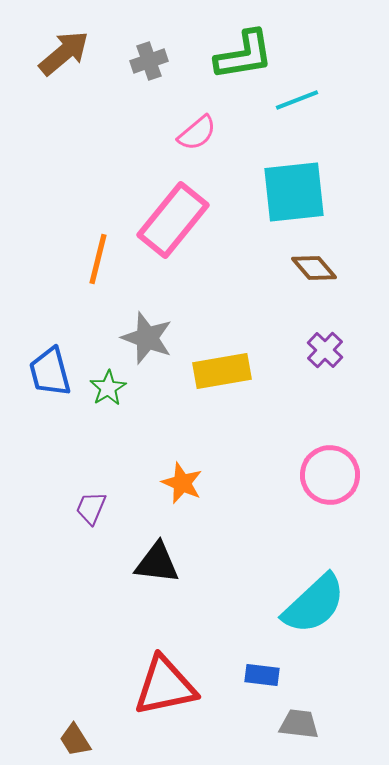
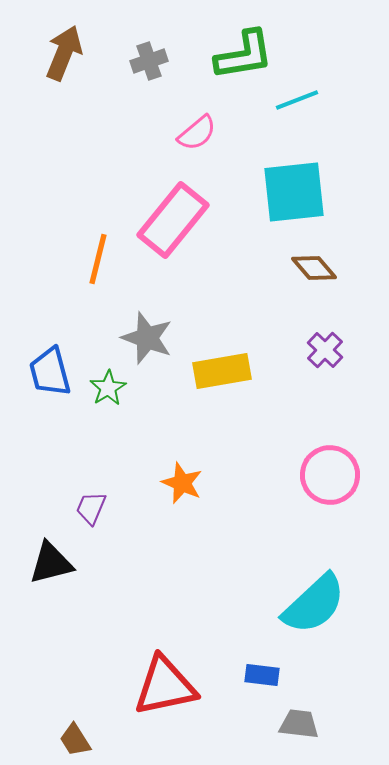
brown arrow: rotated 28 degrees counterclockwise
black triangle: moved 106 px left; rotated 21 degrees counterclockwise
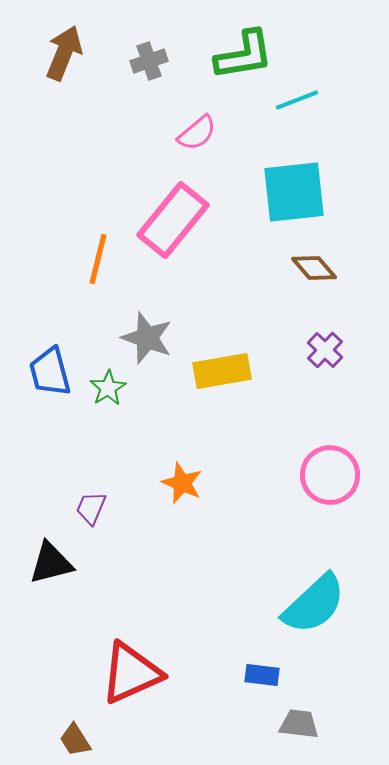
red triangle: moved 34 px left, 13 px up; rotated 12 degrees counterclockwise
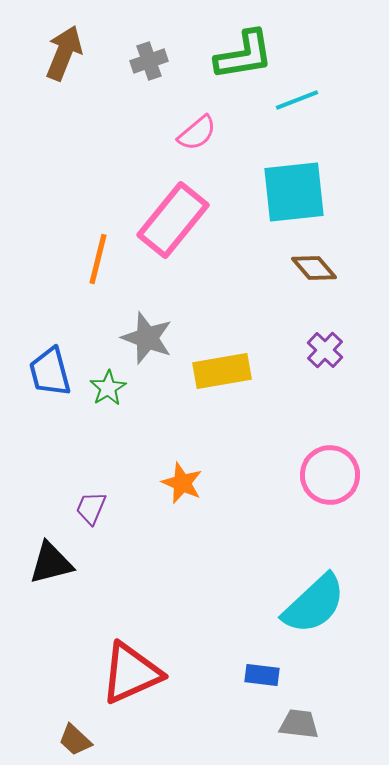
brown trapezoid: rotated 15 degrees counterclockwise
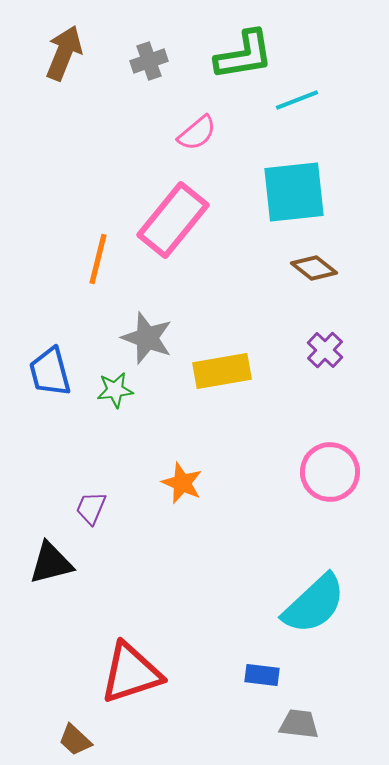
brown diamond: rotated 12 degrees counterclockwise
green star: moved 7 px right, 2 px down; rotated 24 degrees clockwise
pink circle: moved 3 px up
red triangle: rotated 6 degrees clockwise
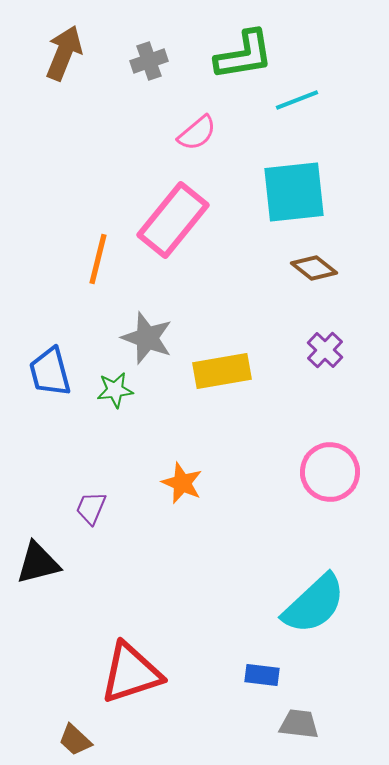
black triangle: moved 13 px left
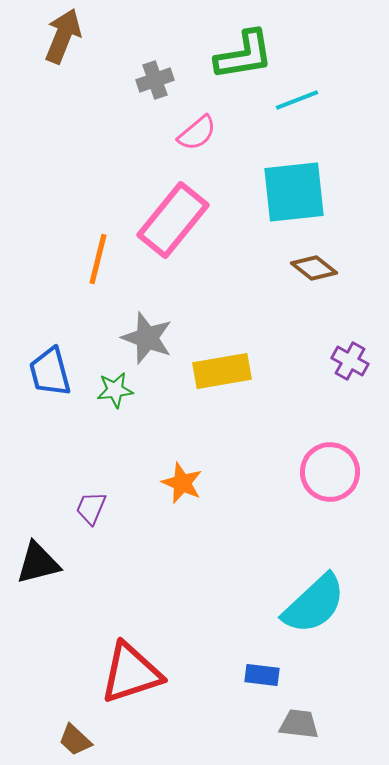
brown arrow: moved 1 px left, 17 px up
gray cross: moved 6 px right, 19 px down
purple cross: moved 25 px right, 11 px down; rotated 15 degrees counterclockwise
